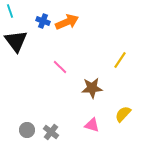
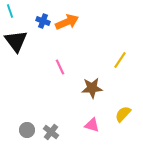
pink line: rotated 21 degrees clockwise
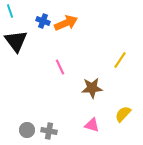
orange arrow: moved 1 px left, 1 px down
gray cross: moved 2 px left, 1 px up; rotated 28 degrees counterclockwise
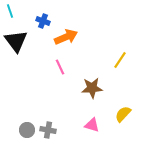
orange arrow: moved 14 px down
gray cross: moved 1 px left, 1 px up
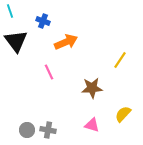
orange arrow: moved 5 px down
pink line: moved 11 px left, 5 px down
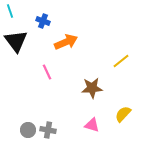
yellow line: moved 1 px right, 1 px down; rotated 18 degrees clockwise
pink line: moved 2 px left
gray circle: moved 1 px right
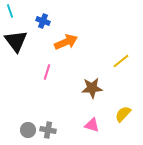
pink line: rotated 42 degrees clockwise
